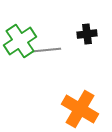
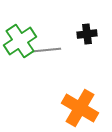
orange cross: moved 1 px up
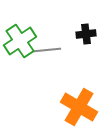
black cross: moved 1 px left
orange cross: moved 1 px left, 1 px up
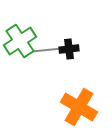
black cross: moved 17 px left, 15 px down
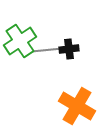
orange cross: moved 2 px left, 1 px up
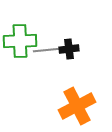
green cross: rotated 32 degrees clockwise
orange cross: rotated 33 degrees clockwise
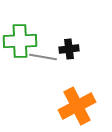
gray line: moved 4 px left, 7 px down; rotated 16 degrees clockwise
